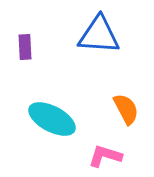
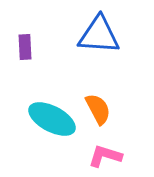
orange semicircle: moved 28 px left
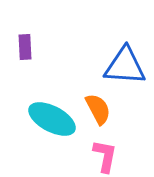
blue triangle: moved 26 px right, 31 px down
pink L-shape: rotated 84 degrees clockwise
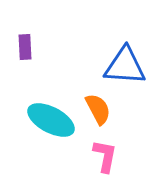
cyan ellipse: moved 1 px left, 1 px down
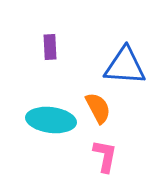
purple rectangle: moved 25 px right
orange semicircle: moved 1 px up
cyan ellipse: rotated 21 degrees counterclockwise
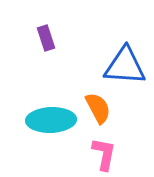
purple rectangle: moved 4 px left, 9 px up; rotated 15 degrees counterclockwise
cyan ellipse: rotated 9 degrees counterclockwise
pink L-shape: moved 1 px left, 2 px up
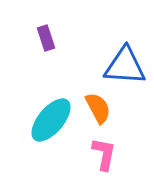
cyan ellipse: rotated 48 degrees counterclockwise
